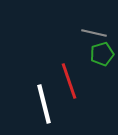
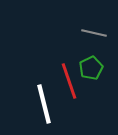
green pentagon: moved 11 px left, 14 px down; rotated 10 degrees counterclockwise
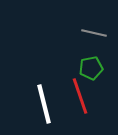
green pentagon: rotated 15 degrees clockwise
red line: moved 11 px right, 15 px down
